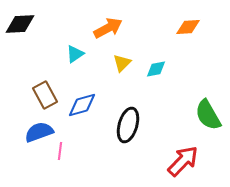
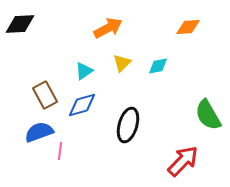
cyan triangle: moved 9 px right, 17 px down
cyan diamond: moved 2 px right, 3 px up
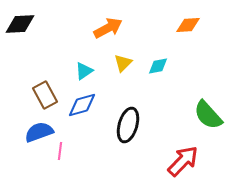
orange diamond: moved 2 px up
yellow triangle: moved 1 px right
green semicircle: rotated 12 degrees counterclockwise
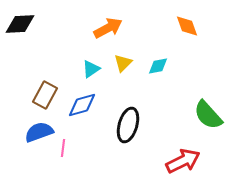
orange diamond: moved 1 px left, 1 px down; rotated 75 degrees clockwise
cyan triangle: moved 7 px right, 2 px up
brown rectangle: rotated 56 degrees clockwise
pink line: moved 3 px right, 3 px up
red arrow: rotated 20 degrees clockwise
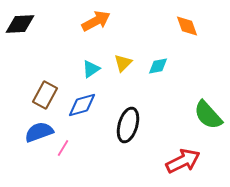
orange arrow: moved 12 px left, 7 px up
pink line: rotated 24 degrees clockwise
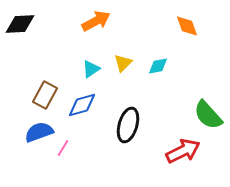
red arrow: moved 10 px up
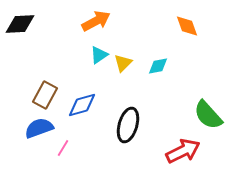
cyan triangle: moved 8 px right, 14 px up
blue semicircle: moved 4 px up
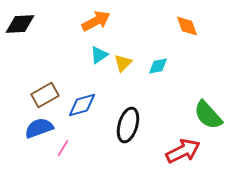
brown rectangle: rotated 32 degrees clockwise
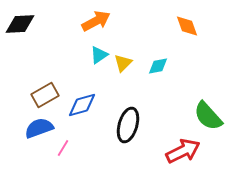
green semicircle: moved 1 px down
